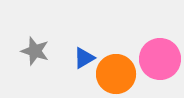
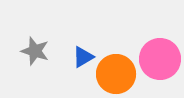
blue triangle: moved 1 px left, 1 px up
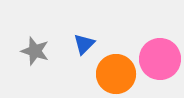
blue triangle: moved 1 px right, 13 px up; rotated 15 degrees counterclockwise
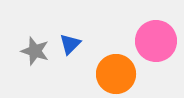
blue triangle: moved 14 px left
pink circle: moved 4 px left, 18 px up
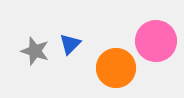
orange circle: moved 6 px up
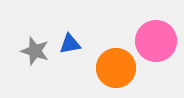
blue triangle: rotated 35 degrees clockwise
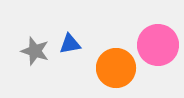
pink circle: moved 2 px right, 4 px down
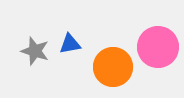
pink circle: moved 2 px down
orange circle: moved 3 px left, 1 px up
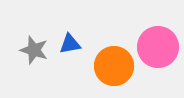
gray star: moved 1 px left, 1 px up
orange circle: moved 1 px right, 1 px up
